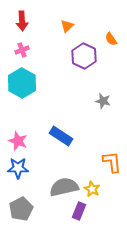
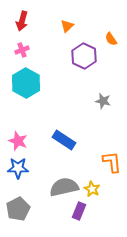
red arrow: rotated 18 degrees clockwise
cyan hexagon: moved 4 px right
blue rectangle: moved 3 px right, 4 px down
gray pentagon: moved 3 px left
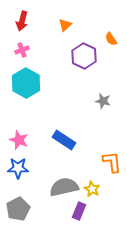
orange triangle: moved 2 px left, 1 px up
pink star: moved 1 px right, 1 px up
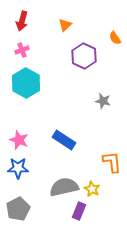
orange semicircle: moved 4 px right, 1 px up
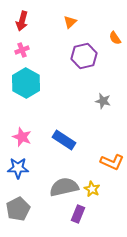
orange triangle: moved 5 px right, 3 px up
purple hexagon: rotated 20 degrees clockwise
pink star: moved 3 px right, 3 px up
orange L-shape: rotated 120 degrees clockwise
purple rectangle: moved 1 px left, 3 px down
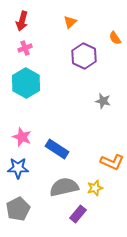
pink cross: moved 3 px right, 2 px up
purple hexagon: rotated 20 degrees counterclockwise
blue rectangle: moved 7 px left, 9 px down
yellow star: moved 3 px right, 1 px up; rotated 28 degrees clockwise
purple rectangle: rotated 18 degrees clockwise
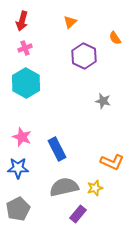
blue rectangle: rotated 30 degrees clockwise
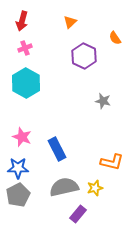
orange L-shape: rotated 10 degrees counterclockwise
gray pentagon: moved 14 px up
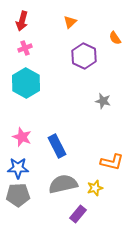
blue rectangle: moved 3 px up
gray semicircle: moved 1 px left, 3 px up
gray pentagon: rotated 25 degrees clockwise
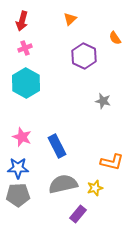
orange triangle: moved 3 px up
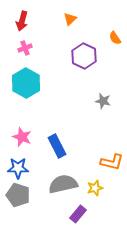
gray pentagon: rotated 20 degrees clockwise
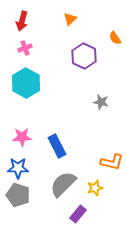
gray star: moved 2 px left, 1 px down
pink star: rotated 24 degrees counterclockwise
gray semicircle: rotated 32 degrees counterclockwise
